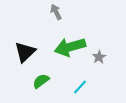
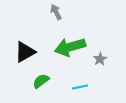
black triangle: rotated 15 degrees clockwise
gray star: moved 1 px right, 2 px down
cyan line: rotated 35 degrees clockwise
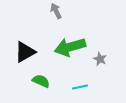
gray arrow: moved 1 px up
gray star: rotated 16 degrees counterclockwise
green semicircle: rotated 60 degrees clockwise
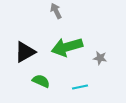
green arrow: moved 3 px left
gray star: moved 1 px up; rotated 16 degrees counterclockwise
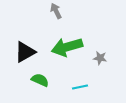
green semicircle: moved 1 px left, 1 px up
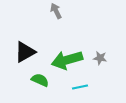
green arrow: moved 13 px down
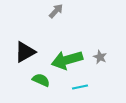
gray arrow: rotated 70 degrees clockwise
gray star: moved 1 px up; rotated 16 degrees clockwise
green semicircle: moved 1 px right
